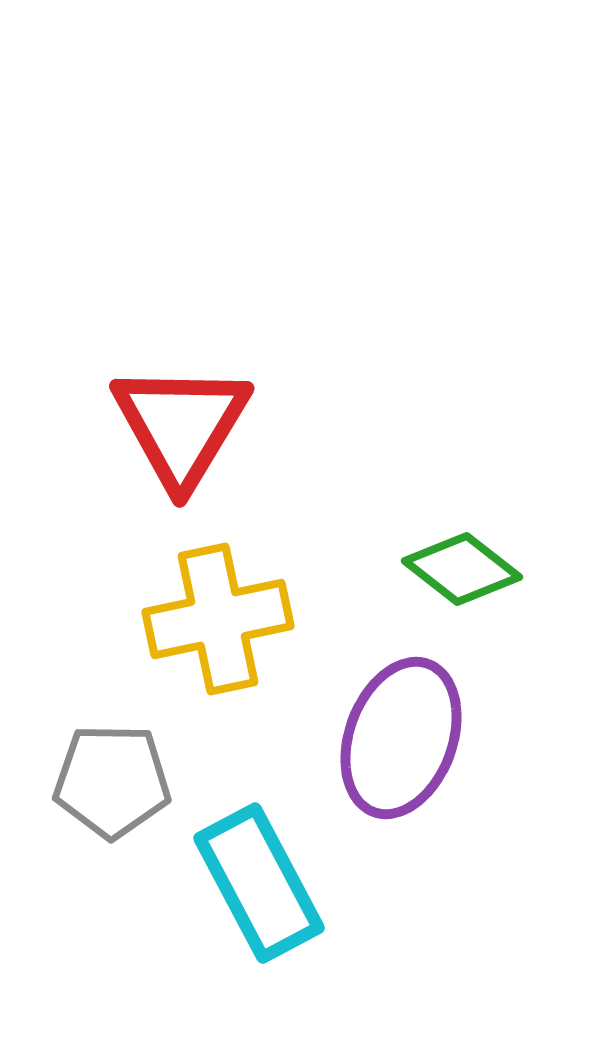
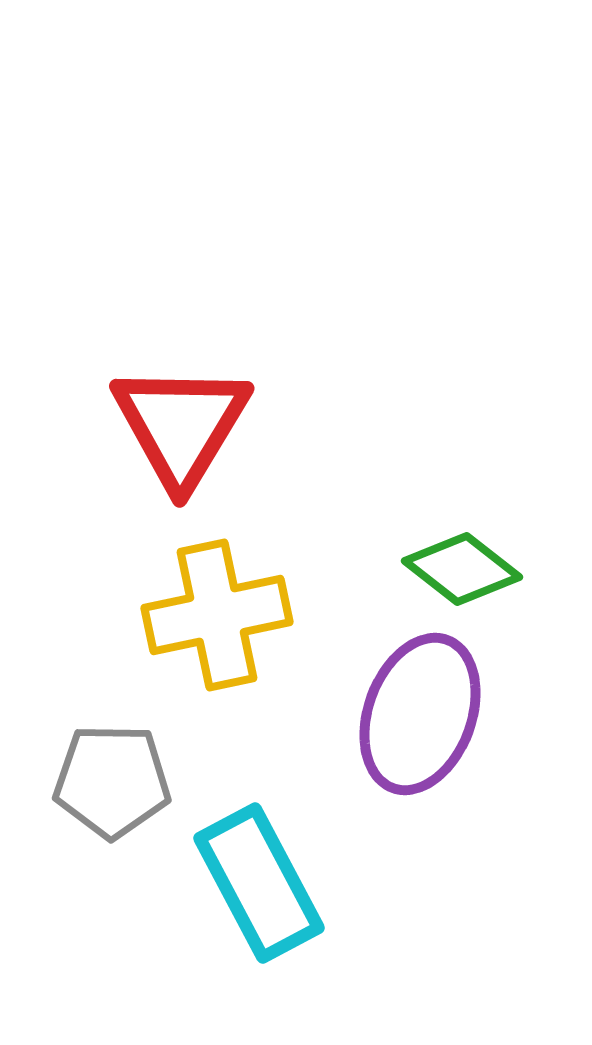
yellow cross: moved 1 px left, 4 px up
purple ellipse: moved 19 px right, 24 px up
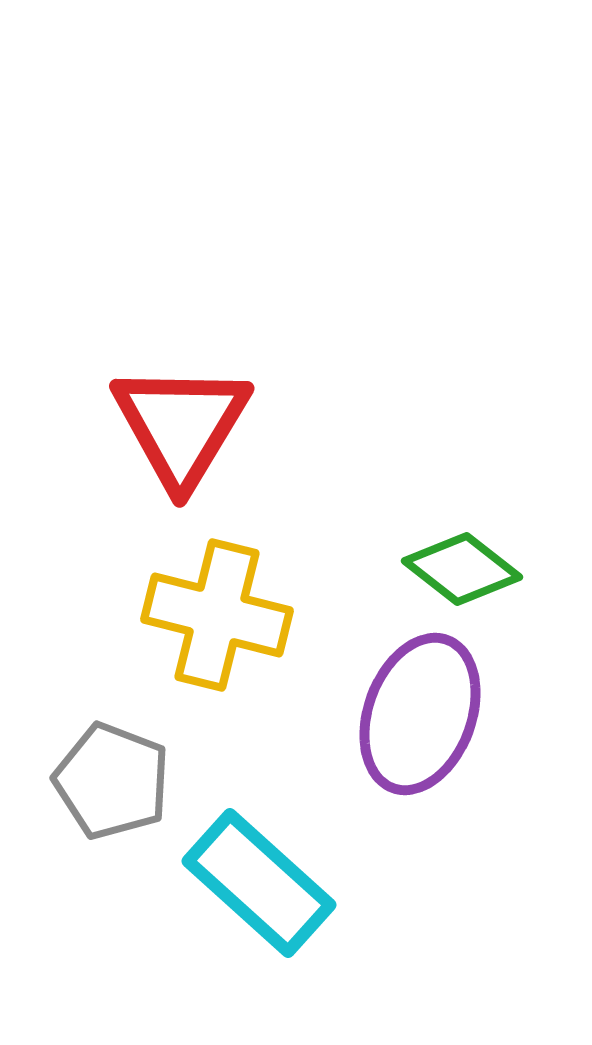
yellow cross: rotated 26 degrees clockwise
gray pentagon: rotated 20 degrees clockwise
cyan rectangle: rotated 20 degrees counterclockwise
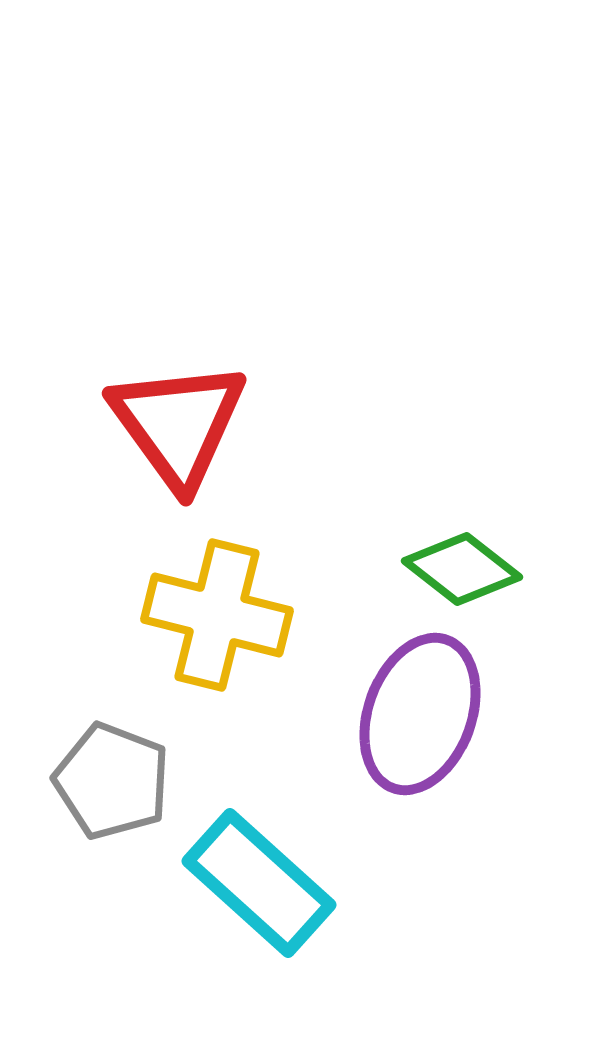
red triangle: moved 3 px left, 1 px up; rotated 7 degrees counterclockwise
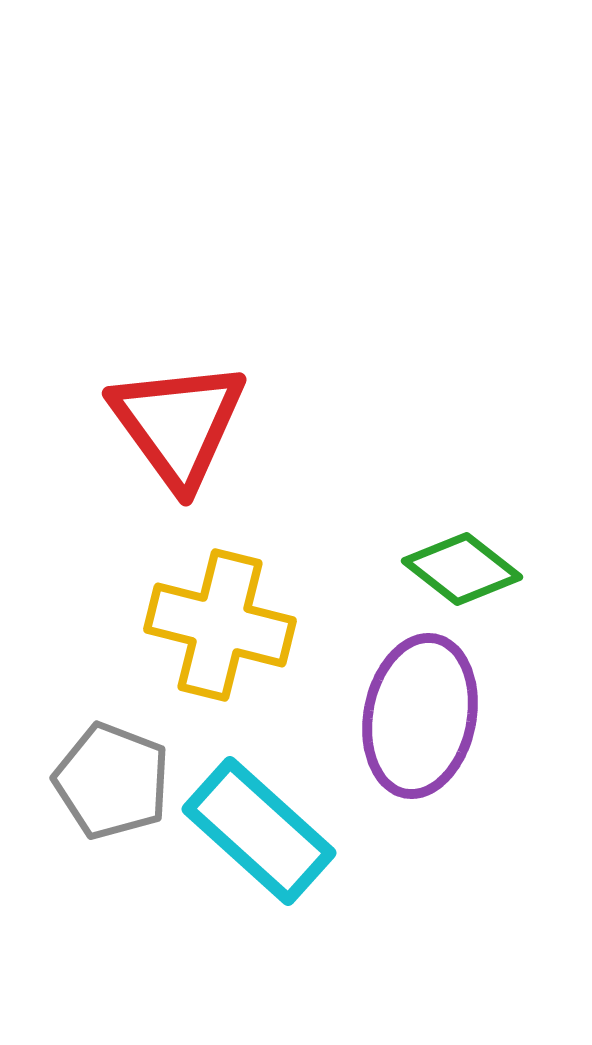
yellow cross: moved 3 px right, 10 px down
purple ellipse: moved 2 px down; rotated 9 degrees counterclockwise
cyan rectangle: moved 52 px up
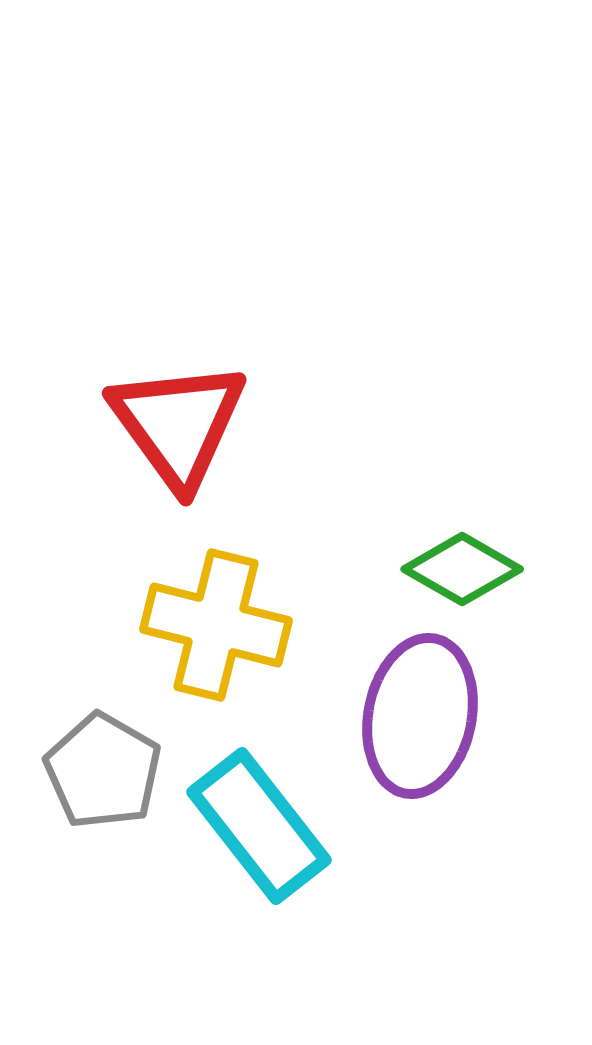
green diamond: rotated 8 degrees counterclockwise
yellow cross: moved 4 px left
gray pentagon: moved 9 px left, 10 px up; rotated 9 degrees clockwise
cyan rectangle: moved 5 px up; rotated 10 degrees clockwise
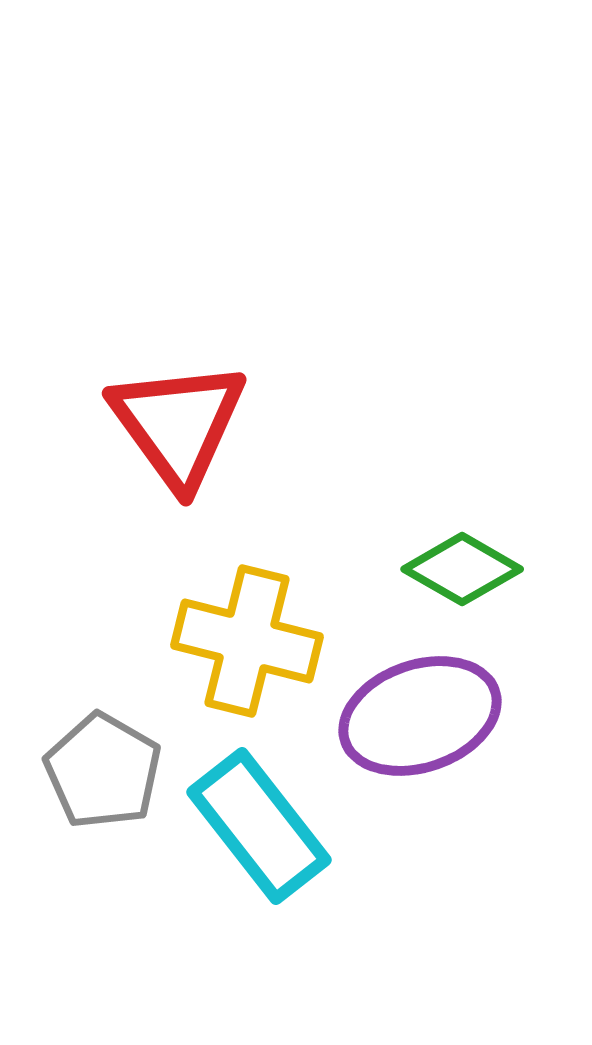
yellow cross: moved 31 px right, 16 px down
purple ellipse: rotated 60 degrees clockwise
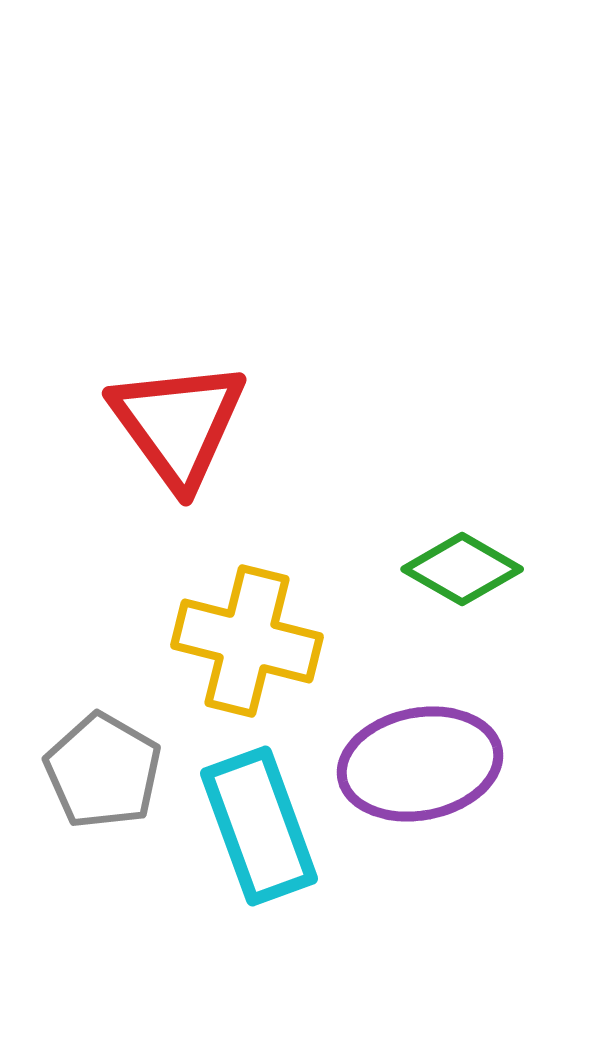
purple ellipse: moved 48 px down; rotated 8 degrees clockwise
cyan rectangle: rotated 18 degrees clockwise
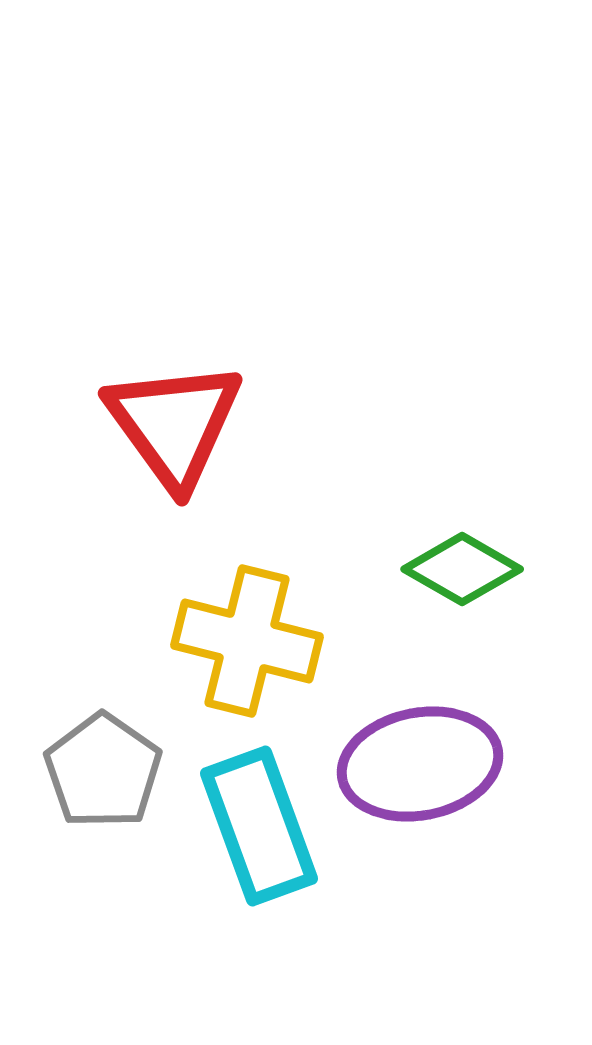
red triangle: moved 4 px left
gray pentagon: rotated 5 degrees clockwise
